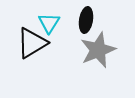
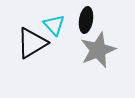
cyan triangle: moved 5 px right, 2 px down; rotated 15 degrees counterclockwise
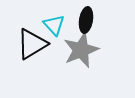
black triangle: moved 1 px down
gray star: moved 17 px left
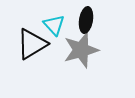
gray star: rotated 6 degrees clockwise
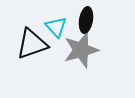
cyan triangle: moved 2 px right, 2 px down
black triangle: rotated 12 degrees clockwise
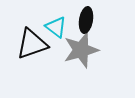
cyan triangle: rotated 10 degrees counterclockwise
